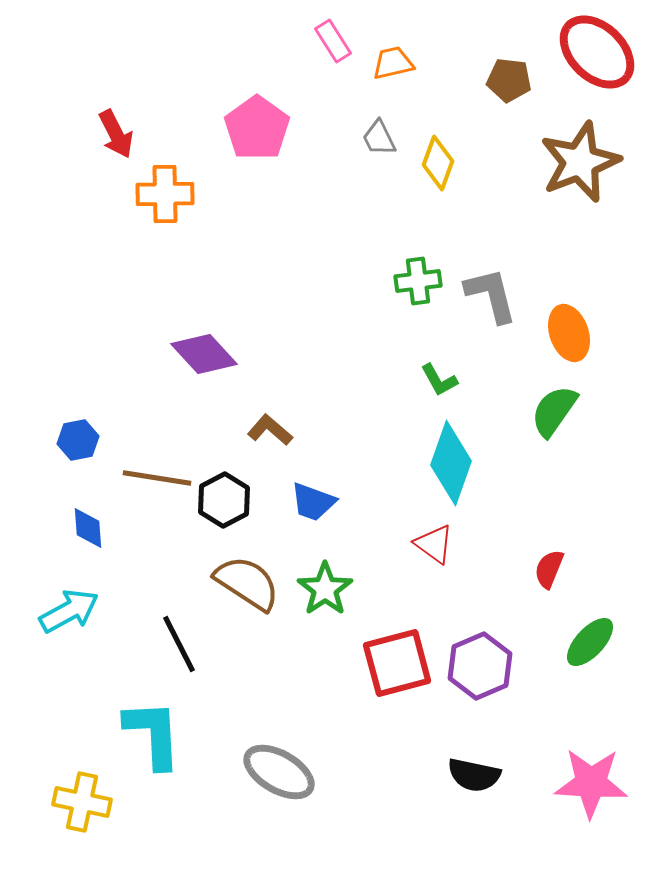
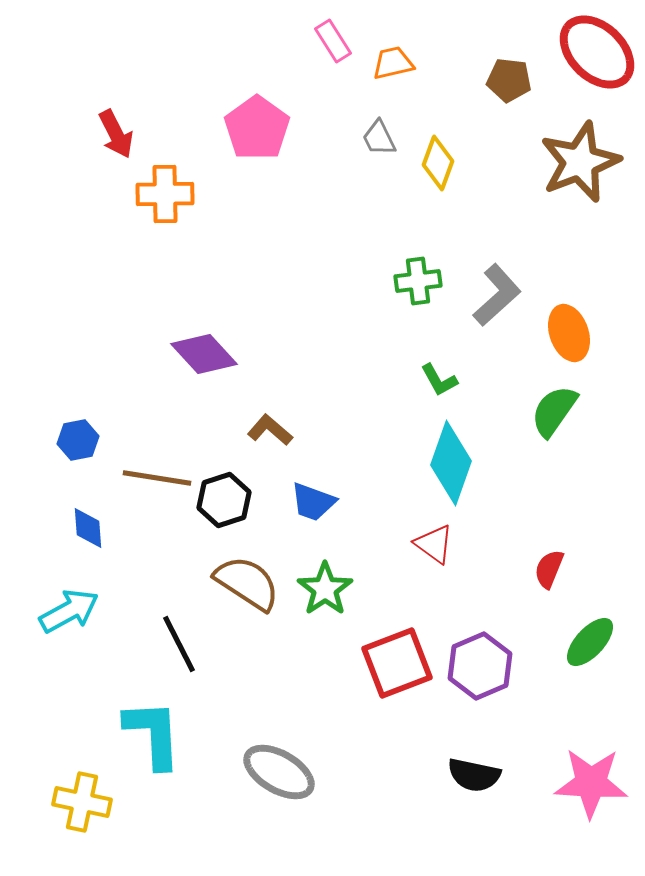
gray L-shape: moved 6 px right; rotated 62 degrees clockwise
black hexagon: rotated 10 degrees clockwise
red square: rotated 6 degrees counterclockwise
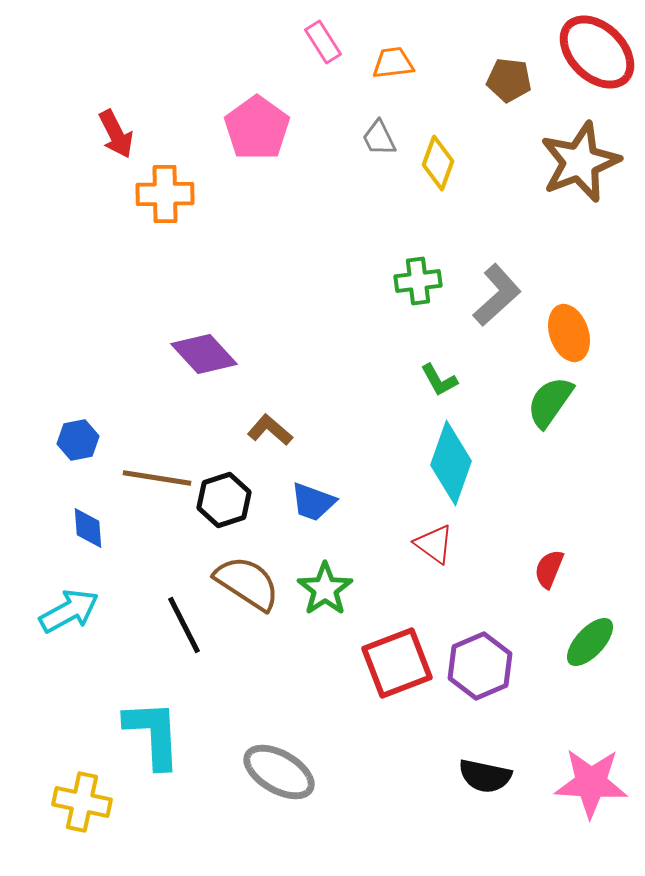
pink rectangle: moved 10 px left, 1 px down
orange trapezoid: rotated 6 degrees clockwise
green semicircle: moved 4 px left, 9 px up
black line: moved 5 px right, 19 px up
black semicircle: moved 11 px right, 1 px down
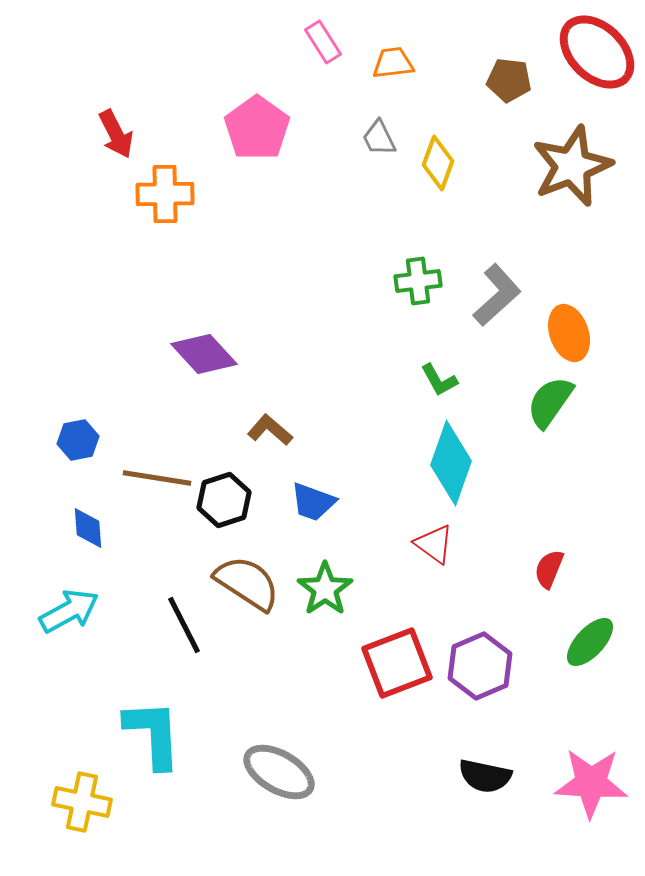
brown star: moved 8 px left, 4 px down
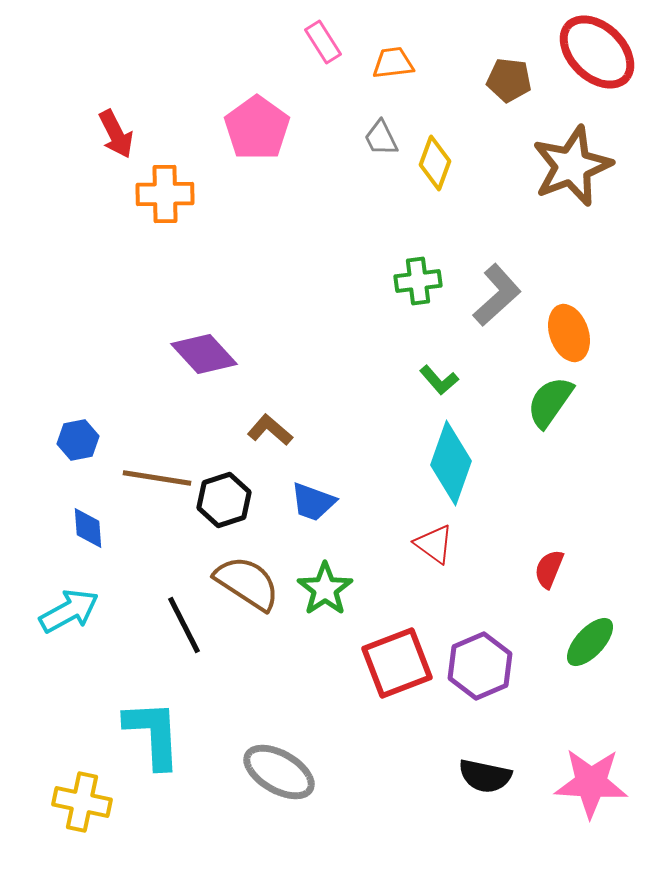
gray trapezoid: moved 2 px right
yellow diamond: moved 3 px left
green L-shape: rotated 12 degrees counterclockwise
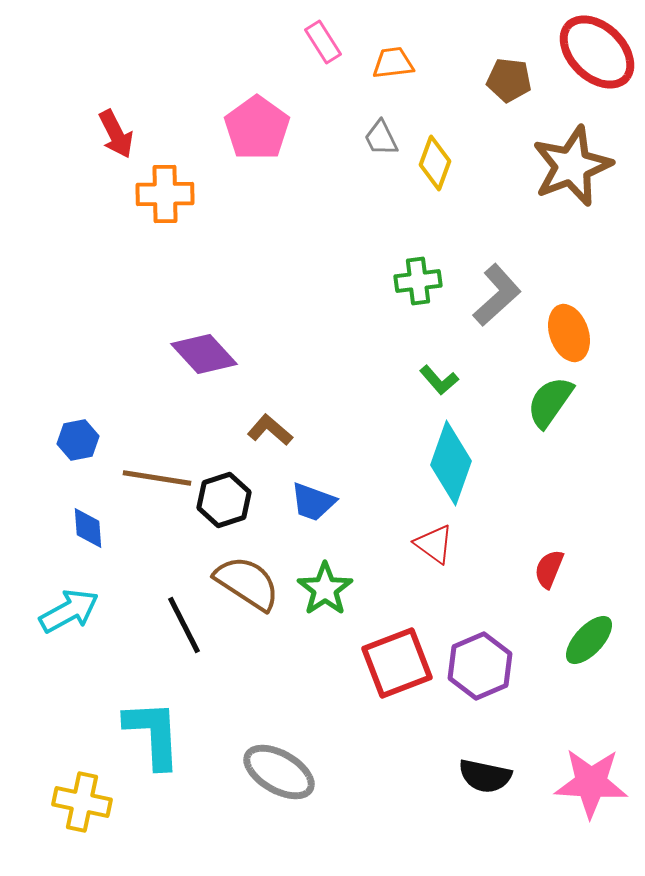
green ellipse: moved 1 px left, 2 px up
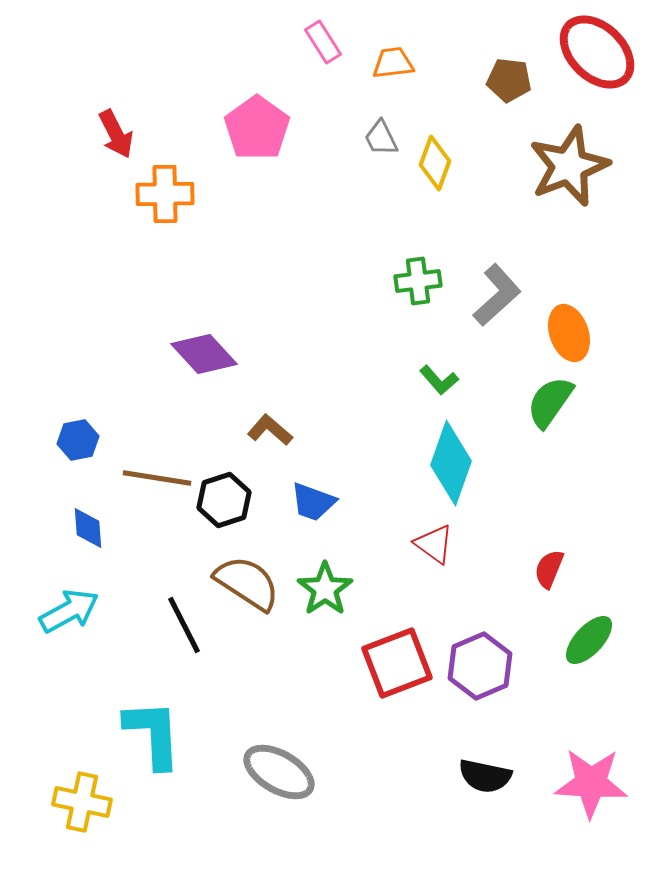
brown star: moved 3 px left
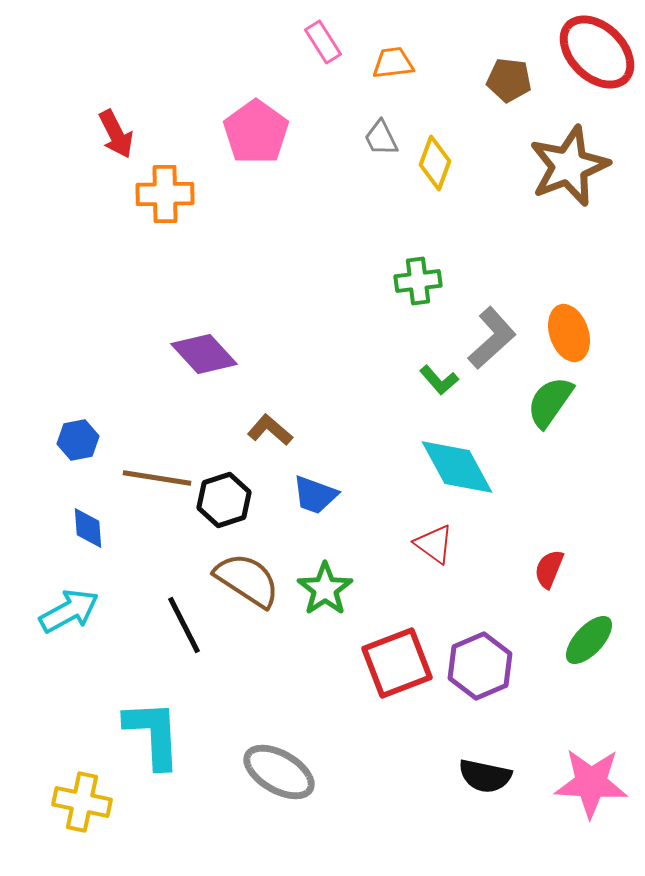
pink pentagon: moved 1 px left, 4 px down
gray L-shape: moved 5 px left, 43 px down
cyan diamond: moved 6 px right, 4 px down; rotated 48 degrees counterclockwise
blue trapezoid: moved 2 px right, 7 px up
brown semicircle: moved 3 px up
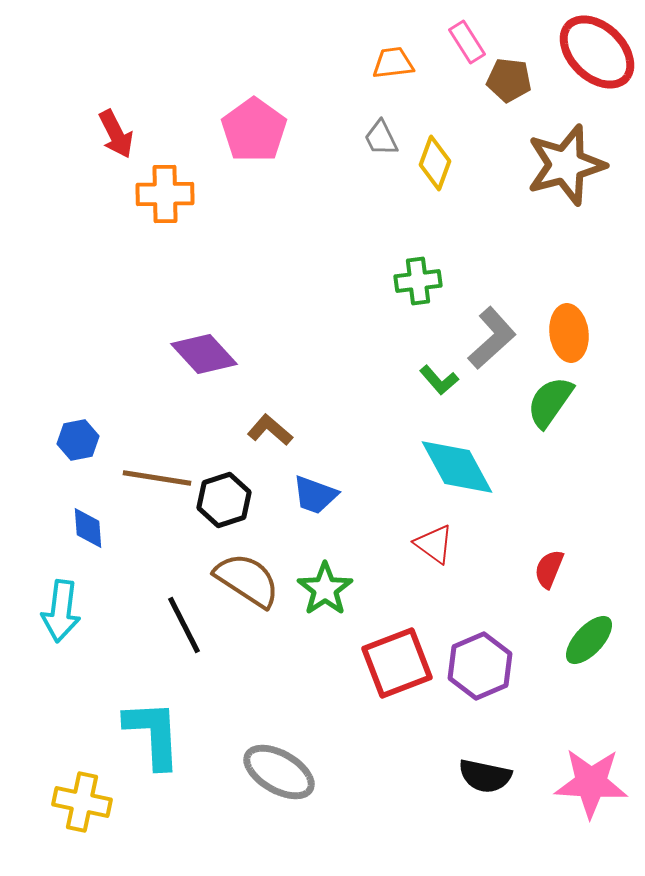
pink rectangle: moved 144 px right
pink pentagon: moved 2 px left, 2 px up
brown star: moved 3 px left, 1 px up; rotated 6 degrees clockwise
orange ellipse: rotated 12 degrees clockwise
cyan arrow: moved 8 px left; rotated 126 degrees clockwise
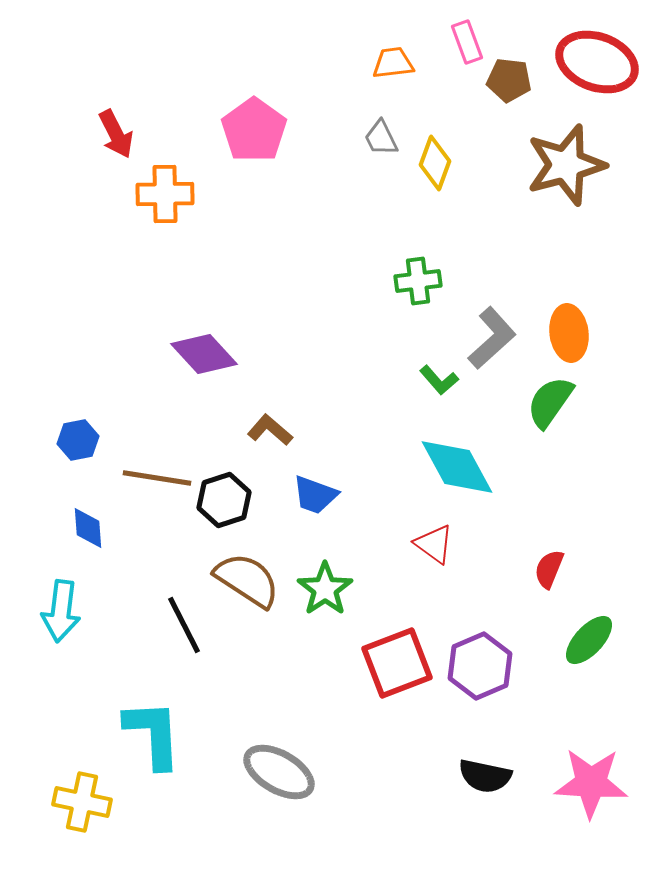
pink rectangle: rotated 12 degrees clockwise
red ellipse: moved 10 px down; rotated 24 degrees counterclockwise
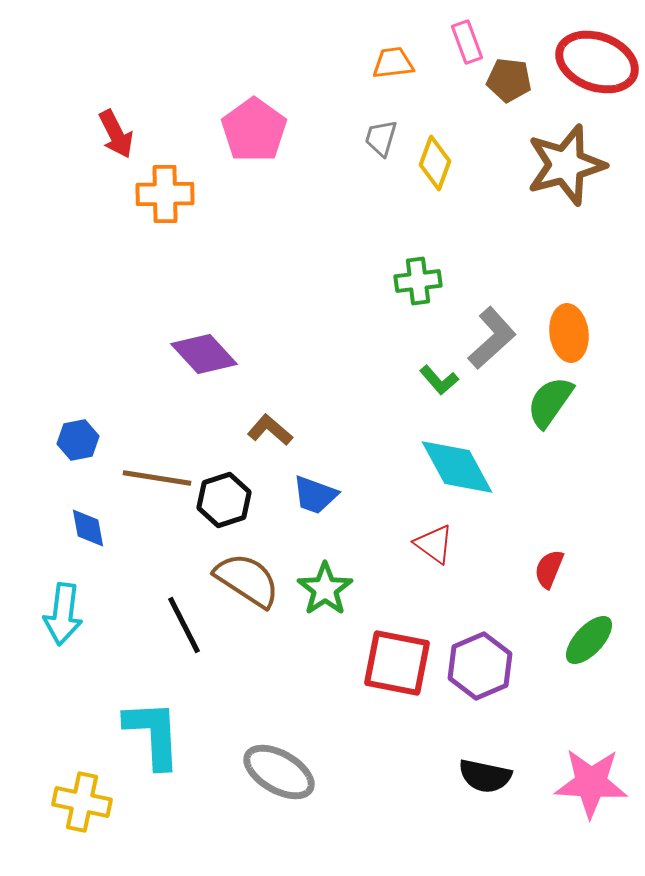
gray trapezoid: rotated 42 degrees clockwise
blue diamond: rotated 6 degrees counterclockwise
cyan arrow: moved 2 px right, 3 px down
red square: rotated 32 degrees clockwise
